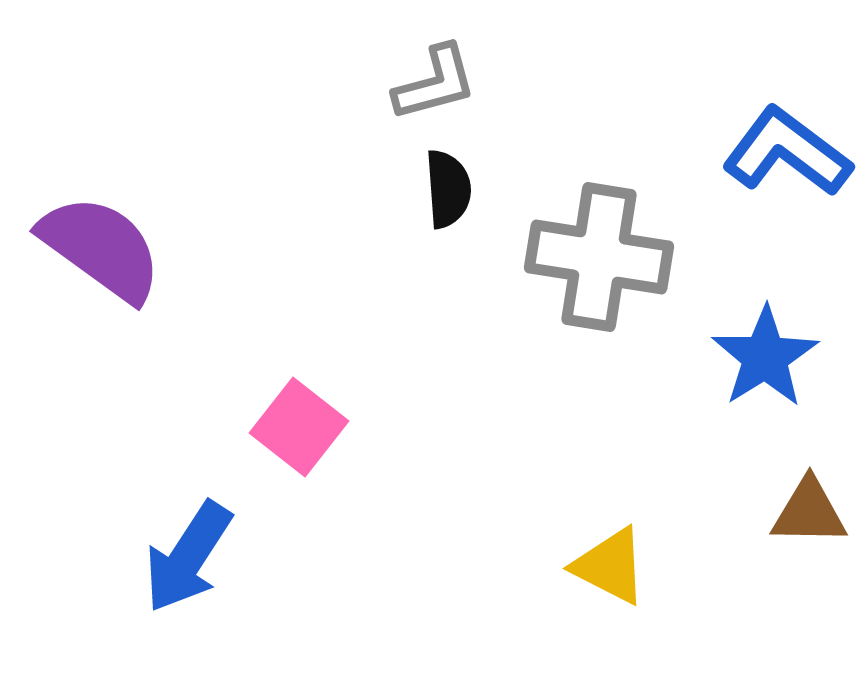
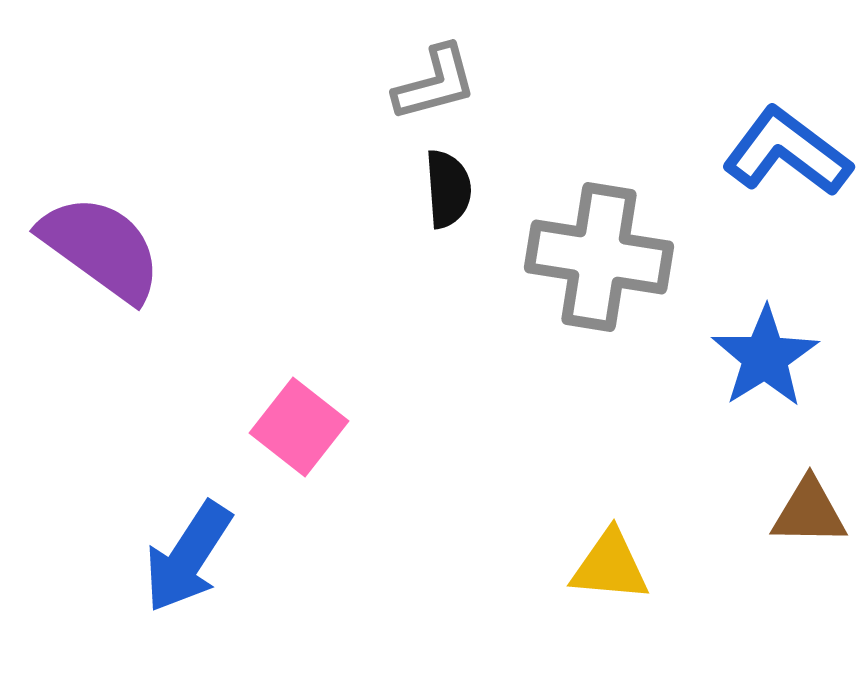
yellow triangle: rotated 22 degrees counterclockwise
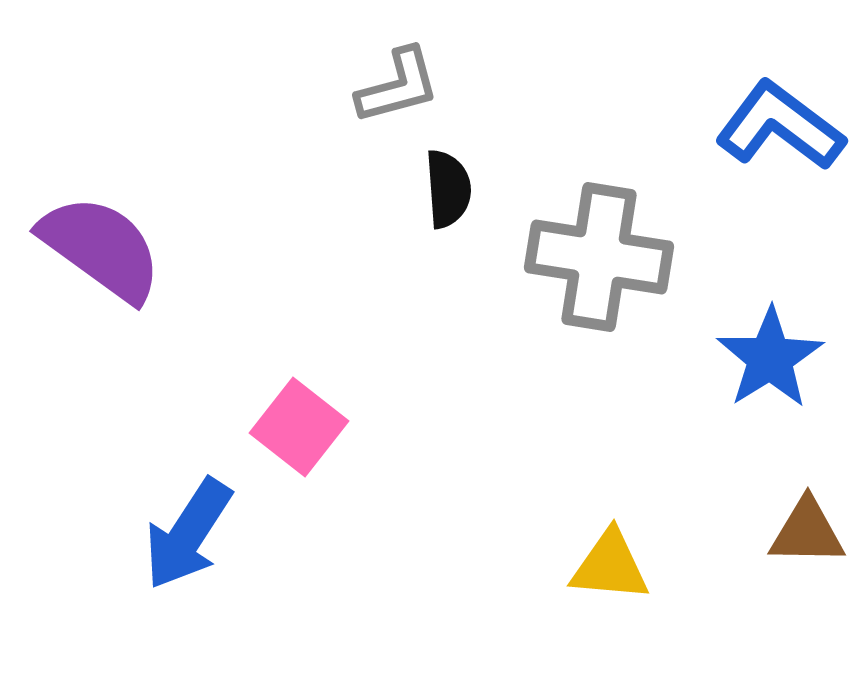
gray L-shape: moved 37 px left, 3 px down
blue L-shape: moved 7 px left, 26 px up
blue star: moved 5 px right, 1 px down
brown triangle: moved 2 px left, 20 px down
blue arrow: moved 23 px up
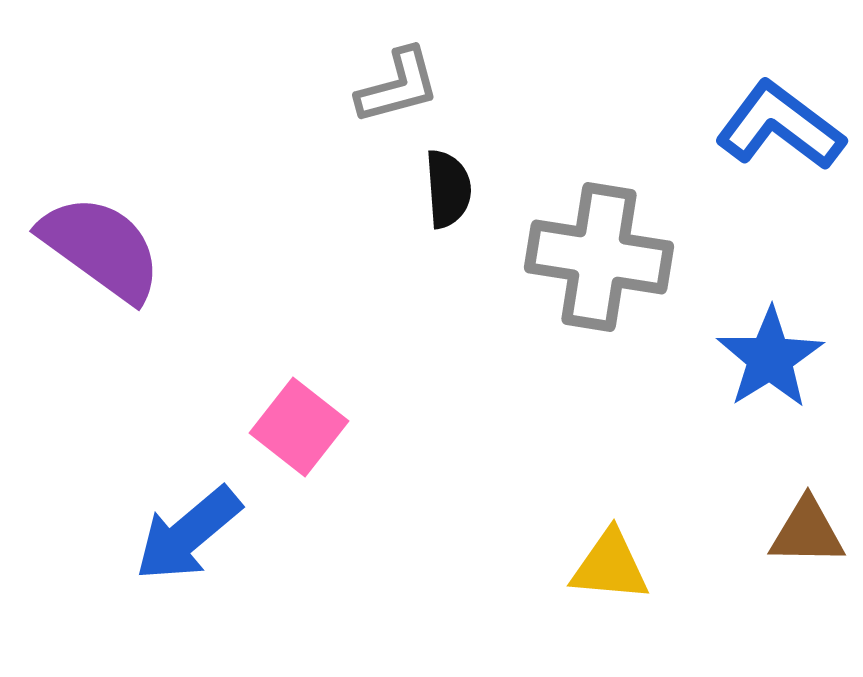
blue arrow: rotated 17 degrees clockwise
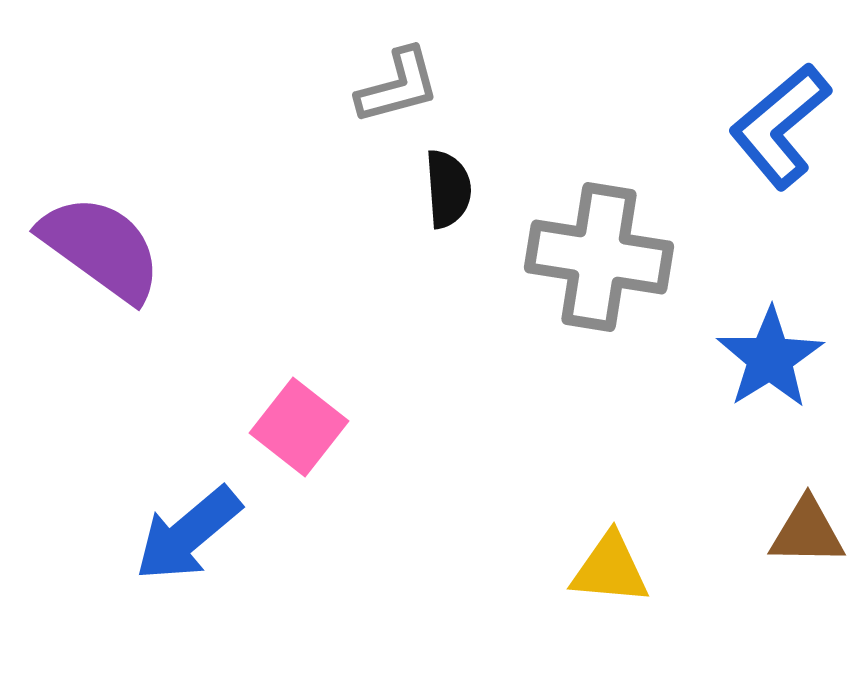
blue L-shape: rotated 77 degrees counterclockwise
yellow triangle: moved 3 px down
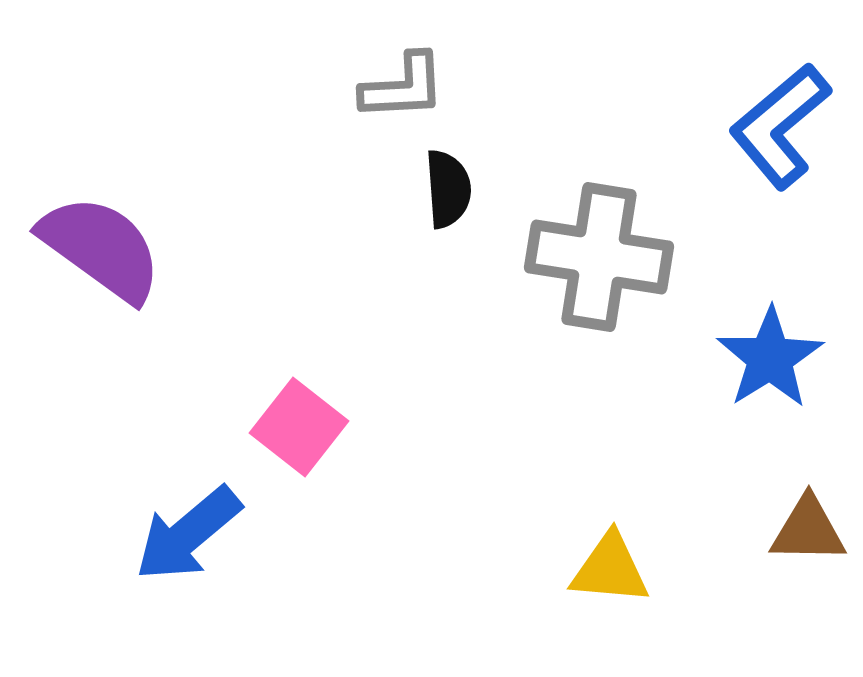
gray L-shape: moved 5 px right, 1 px down; rotated 12 degrees clockwise
brown triangle: moved 1 px right, 2 px up
